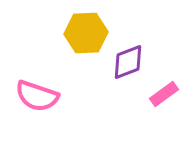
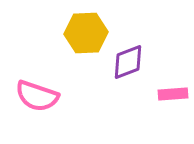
pink rectangle: moved 9 px right; rotated 32 degrees clockwise
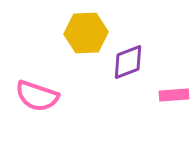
pink rectangle: moved 1 px right, 1 px down
